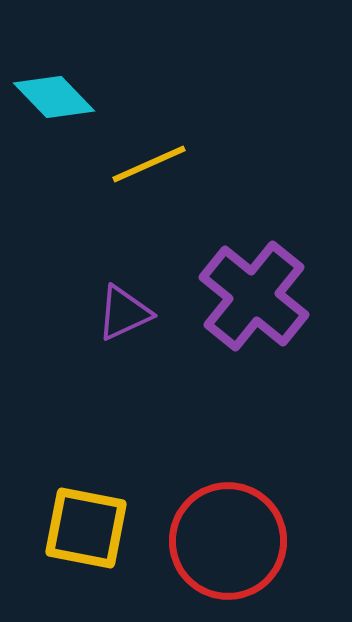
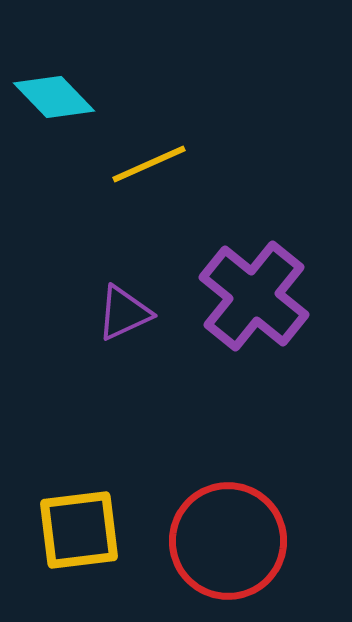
yellow square: moved 7 px left, 2 px down; rotated 18 degrees counterclockwise
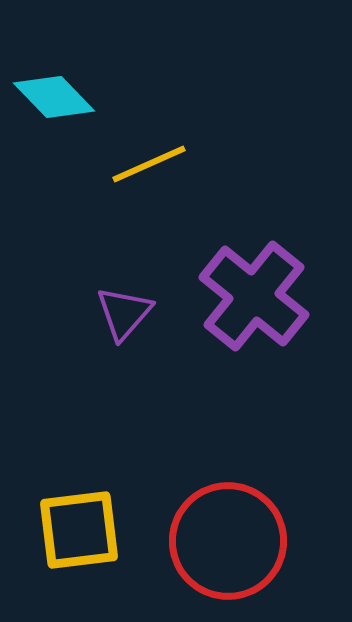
purple triangle: rotated 24 degrees counterclockwise
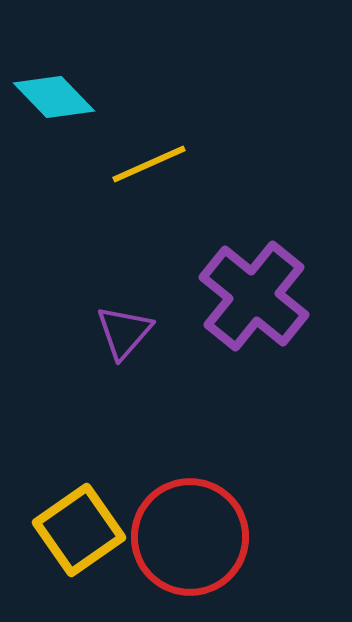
purple triangle: moved 19 px down
yellow square: rotated 28 degrees counterclockwise
red circle: moved 38 px left, 4 px up
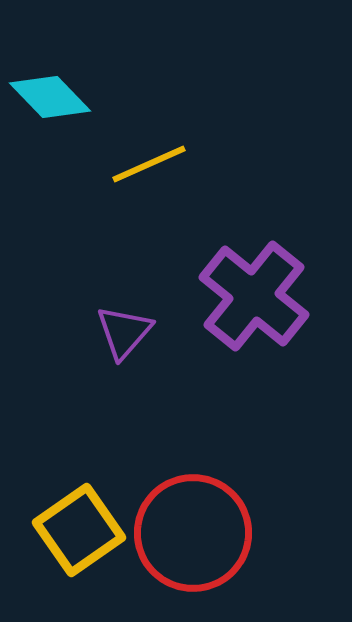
cyan diamond: moved 4 px left
red circle: moved 3 px right, 4 px up
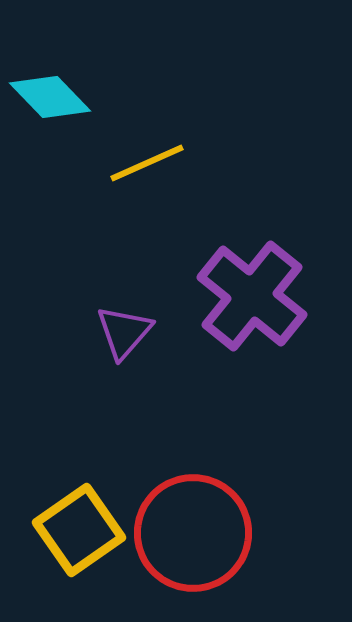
yellow line: moved 2 px left, 1 px up
purple cross: moved 2 px left
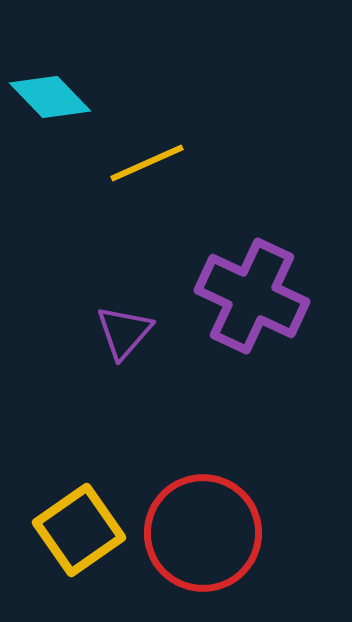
purple cross: rotated 14 degrees counterclockwise
red circle: moved 10 px right
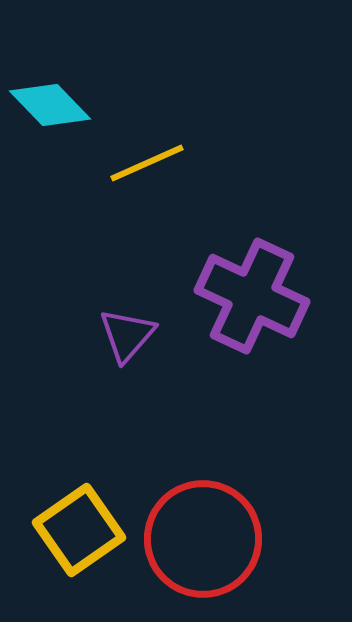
cyan diamond: moved 8 px down
purple triangle: moved 3 px right, 3 px down
red circle: moved 6 px down
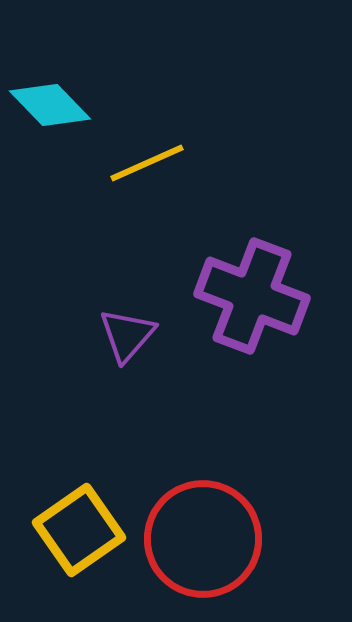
purple cross: rotated 4 degrees counterclockwise
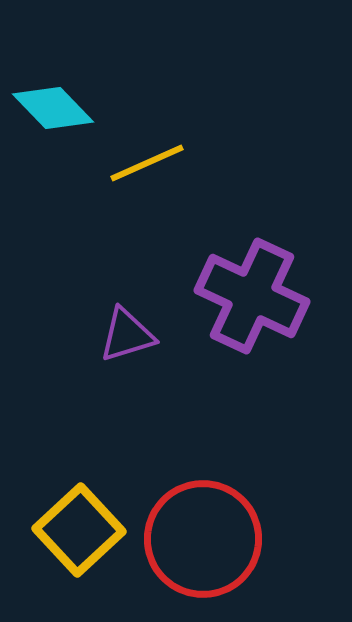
cyan diamond: moved 3 px right, 3 px down
purple cross: rotated 4 degrees clockwise
purple triangle: rotated 32 degrees clockwise
yellow square: rotated 8 degrees counterclockwise
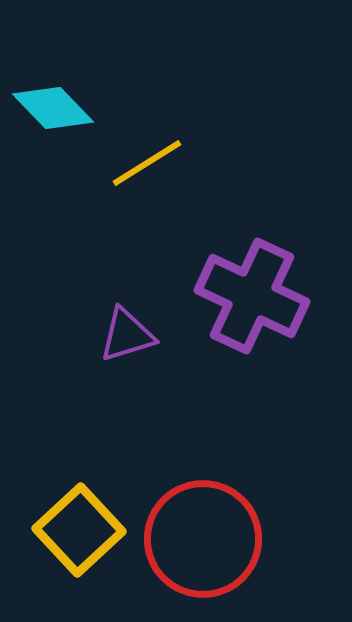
yellow line: rotated 8 degrees counterclockwise
